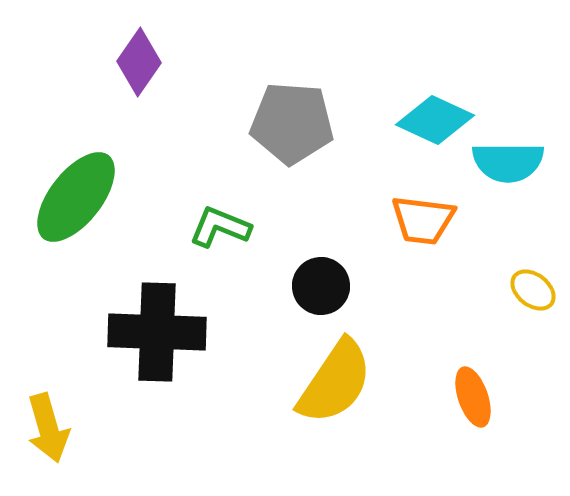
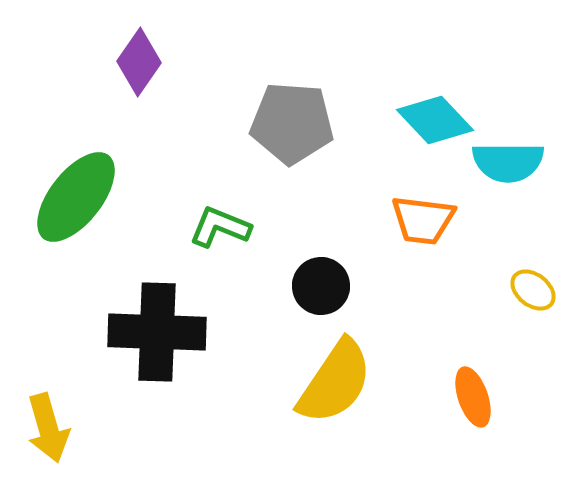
cyan diamond: rotated 22 degrees clockwise
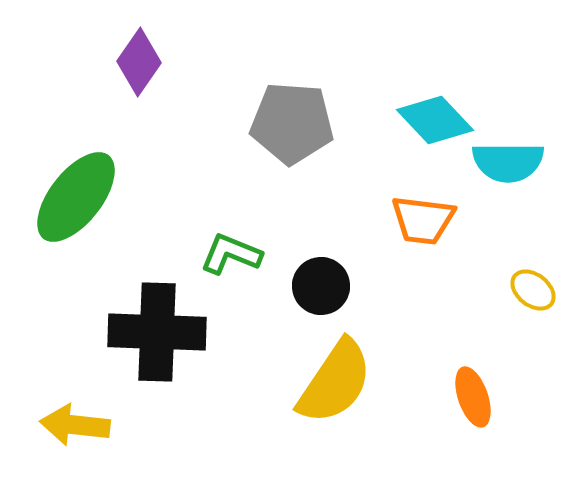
green L-shape: moved 11 px right, 27 px down
yellow arrow: moved 27 px right, 3 px up; rotated 112 degrees clockwise
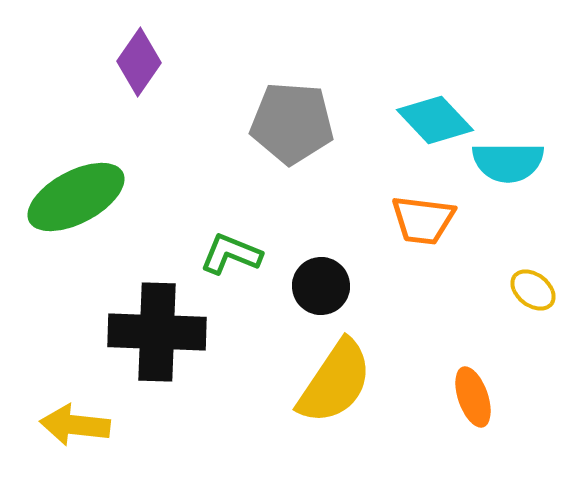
green ellipse: rotated 24 degrees clockwise
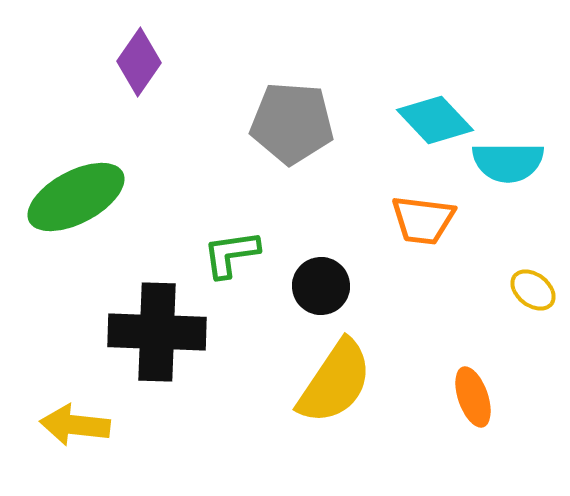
green L-shape: rotated 30 degrees counterclockwise
